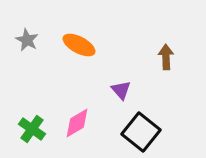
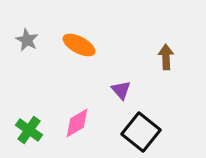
green cross: moved 3 px left, 1 px down
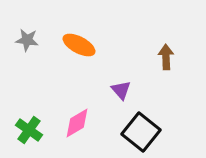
gray star: rotated 20 degrees counterclockwise
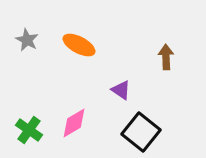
gray star: rotated 20 degrees clockwise
purple triangle: rotated 15 degrees counterclockwise
pink diamond: moved 3 px left
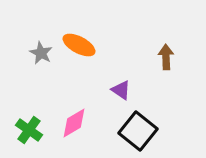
gray star: moved 14 px right, 13 px down
black square: moved 3 px left, 1 px up
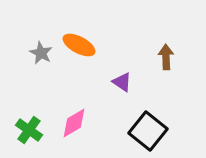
purple triangle: moved 1 px right, 8 px up
black square: moved 10 px right
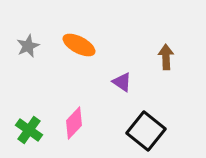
gray star: moved 13 px left, 7 px up; rotated 20 degrees clockwise
pink diamond: rotated 16 degrees counterclockwise
black square: moved 2 px left
